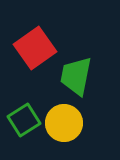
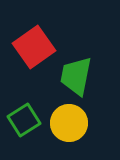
red square: moved 1 px left, 1 px up
yellow circle: moved 5 px right
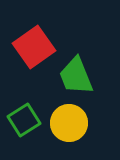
green trapezoid: rotated 33 degrees counterclockwise
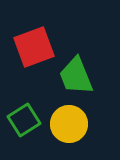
red square: rotated 15 degrees clockwise
yellow circle: moved 1 px down
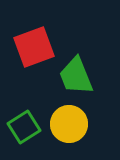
green square: moved 7 px down
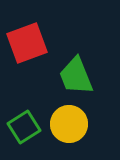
red square: moved 7 px left, 4 px up
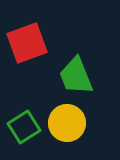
yellow circle: moved 2 px left, 1 px up
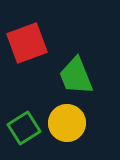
green square: moved 1 px down
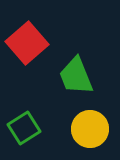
red square: rotated 21 degrees counterclockwise
yellow circle: moved 23 px right, 6 px down
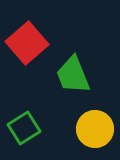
green trapezoid: moved 3 px left, 1 px up
yellow circle: moved 5 px right
